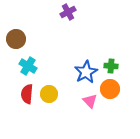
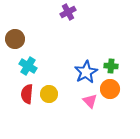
brown circle: moved 1 px left
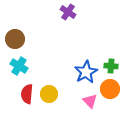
purple cross: rotated 28 degrees counterclockwise
cyan cross: moved 9 px left
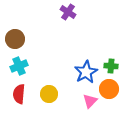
cyan cross: rotated 36 degrees clockwise
orange circle: moved 1 px left
red semicircle: moved 8 px left
pink triangle: rotated 28 degrees clockwise
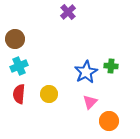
purple cross: rotated 14 degrees clockwise
orange circle: moved 32 px down
pink triangle: moved 1 px down
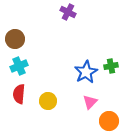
purple cross: rotated 21 degrees counterclockwise
green cross: rotated 16 degrees counterclockwise
yellow circle: moved 1 px left, 7 px down
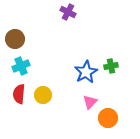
cyan cross: moved 2 px right
yellow circle: moved 5 px left, 6 px up
orange circle: moved 1 px left, 3 px up
